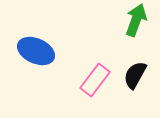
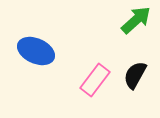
green arrow: rotated 28 degrees clockwise
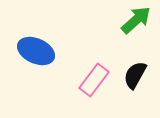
pink rectangle: moved 1 px left
